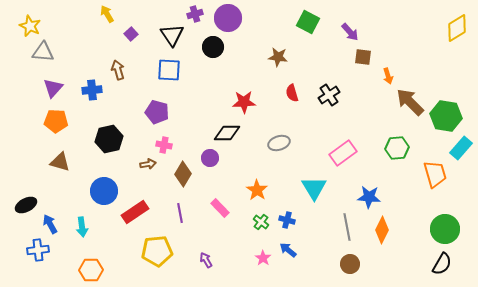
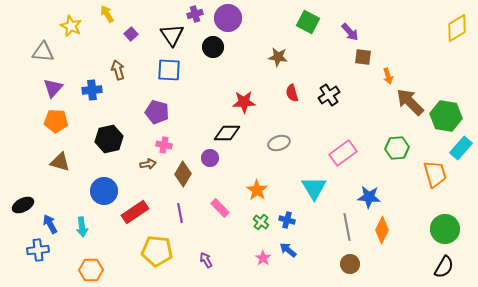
yellow star at (30, 26): moved 41 px right
black ellipse at (26, 205): moved 3 px left
yellow pentagon at (157, 251): rotated 12 degrees clockwise
black semicircle at (442, 264): moved 2 px right, 3 px down
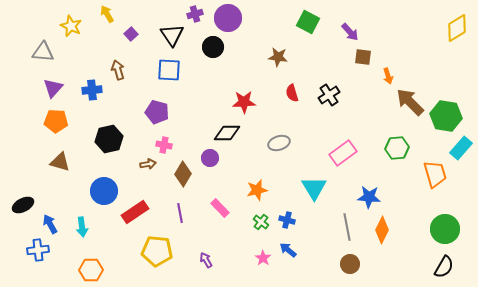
orange star at (257, 190): rotated 25 degrees clockwise
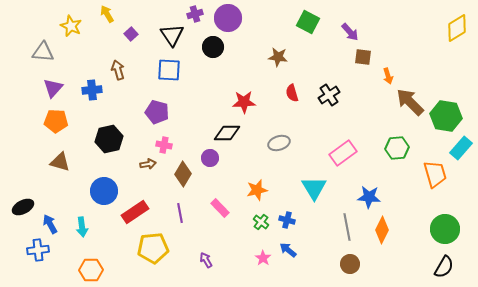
black ellipse at (23, 205): moved 2 px down
yellow pentagon at (157, 251): moved 4 px left, 3 px up; rotated 12 degrees counterclockwise
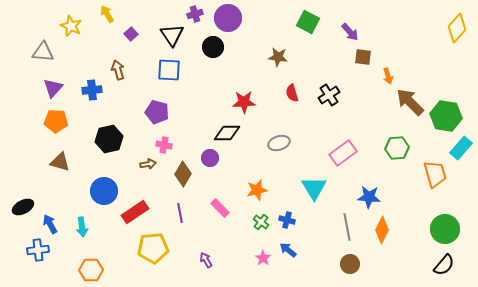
yellow diamond at (457, 28): rotated 16 degrees counterclockwise
black semicircle at (444, 267): moved 2 px up; rotated 10 degrees clockwise
